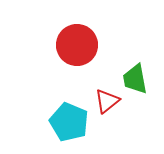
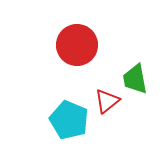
cyan pentagon: moved 2 px up
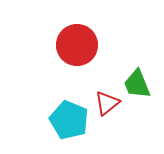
green trapezoid: moved 2 px right, 5 px down; rotated 12 degrees counterclockwise
red triangle: moved 2 px down
